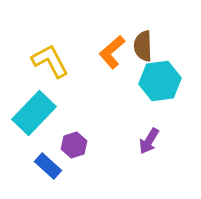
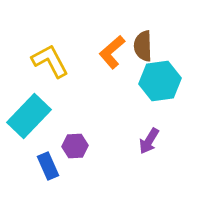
cyan rectangle: moved 5 px left, 3 px down
purple hexagon: moved 1 px right, 1 px down; rotated 15 degrees clockwise
blue rectangle: rotated 24 degrees clockwise
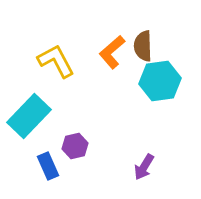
yellow L-shape: moved 6 px right
purple arrow: moved 5 px left, 26 px down
purple hexagon: rotated 10 degrees counterclockwise
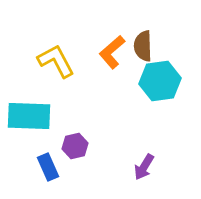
cyan rectangle: rotated 48 degrees clockwise
blue rectangle: moved 1 px down
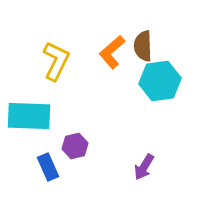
yellow L-shape: rotated 54 degrees clockwise
